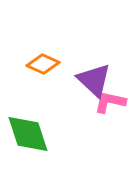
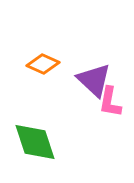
pink L-shape: rotated 92 degrees counterclockwise
green diamond: moved 7 px right, 8 px down
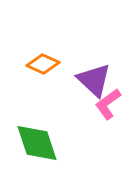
pink L-shape: moved 2 px left, 2 px down; rotated 44 degrees clockwise
green diamond: moved 2 px right, 1 px down
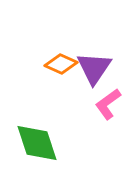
orange diamond: moved 18 px right
purple triangle: moved 12 px up; rotated 21 degrees clockwise
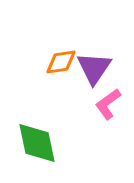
orange diamond: moved 2 px up; rotated 32 degrees counterclockwise
green diamond: rotated 6 degrees clockwise
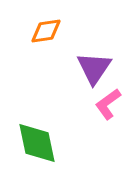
orange diamond: moved 15 px left, 31 px up
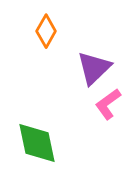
orange diamond: rotated 52 degrees counterclockwise
purple triangle: rotated 12 degrees clockwise
